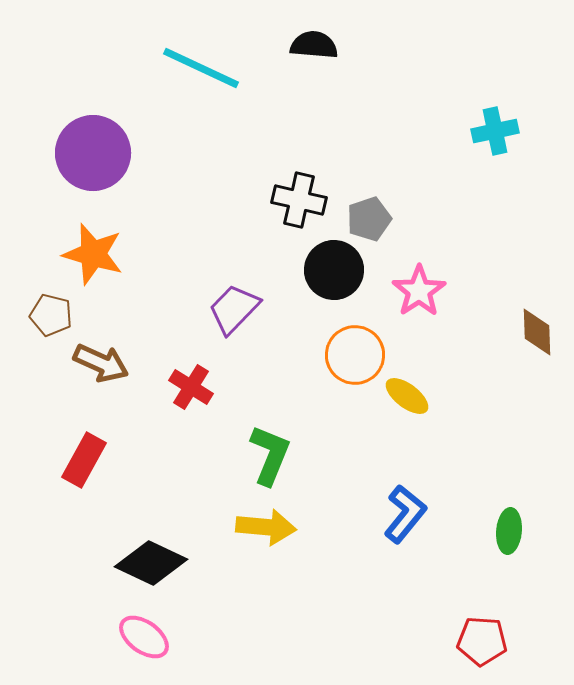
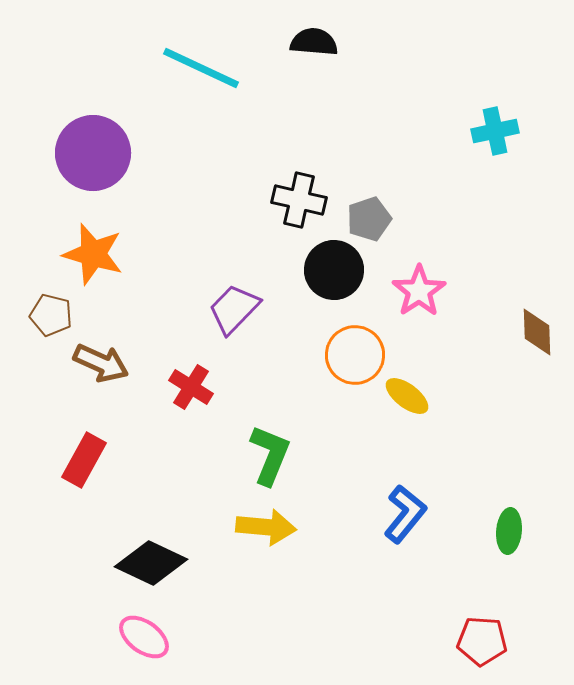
black semicircle: moved 3 px up
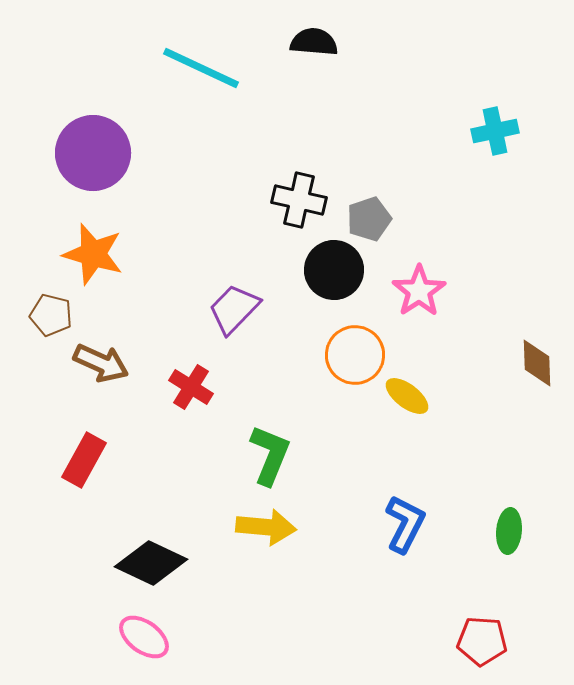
brown diamond: moved 31 px down
blue L-shape: moved 10 px down; rotated 12 degrees counterclockwise
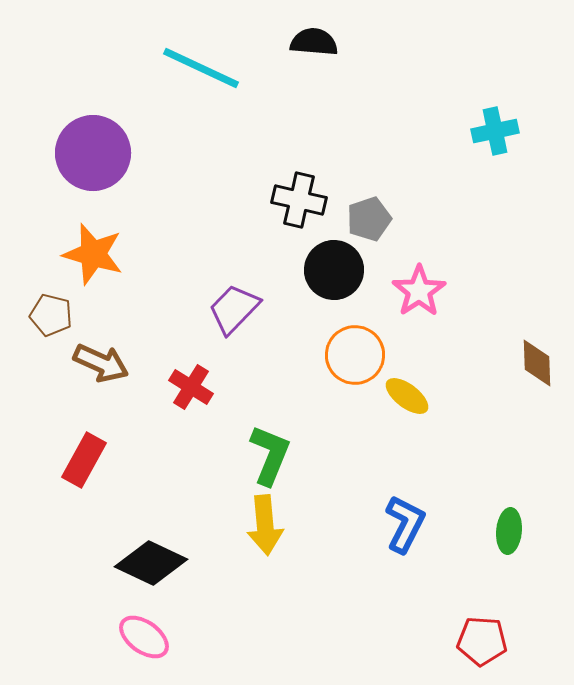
yellow arrow: moved 1 px left, 2 px up; rotated 80 degrees clockwise
